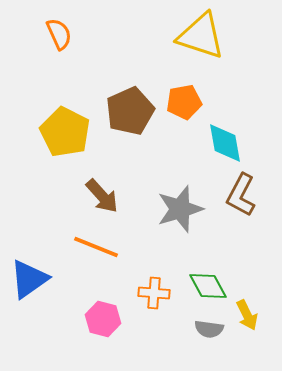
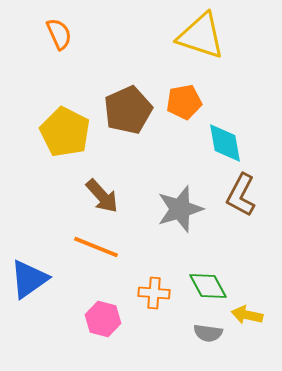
brown pentagon: moved 2 px left, 1 px up
yellow arrow: rotated 128 degrees clockwise
gray semicircle: moved 1 px left, 4 px down
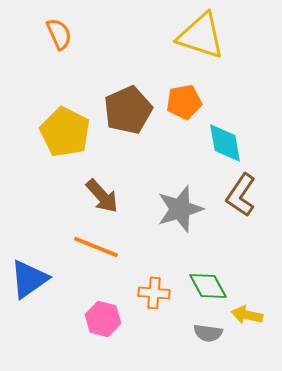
brown L-shape: rotated 6 degrees clockwise
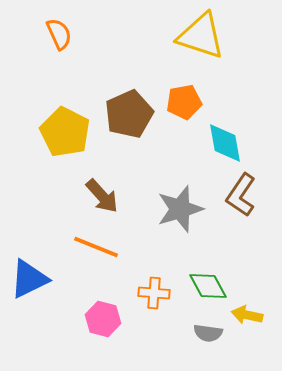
brown pentagon: moved 1 px right, 4 px down
blue triangle: rotated 9 degrees clockwise
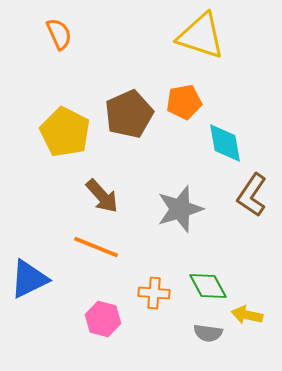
brown L-shape: moved 11 px right
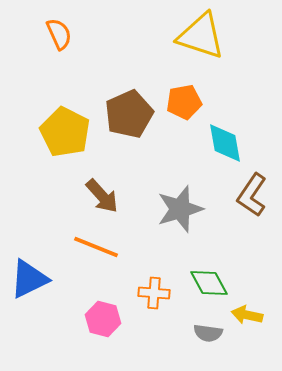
green diamond: moved 1 px right, 3 px up
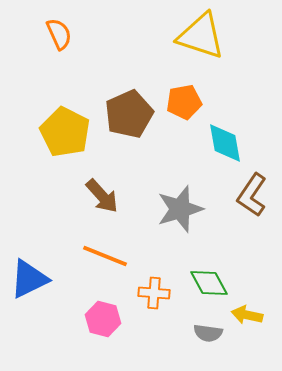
orange line: moved 9 px right, 9 px down
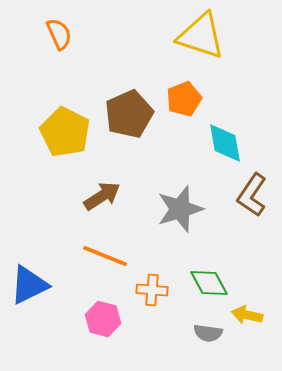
orange pentagon: moved 3 px up; rotated 12 degrees counterclockwise
brown arrow: rotated 81 degrees counterclockwise
blue triangle: moved 6 px down
orange cross: moved 2 px left, 3 px up
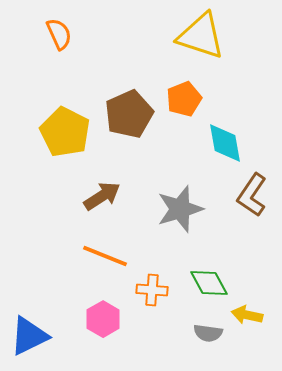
blue triangle: moved 51 px down
pink hexagon: rotated 16 degrees clockwise
